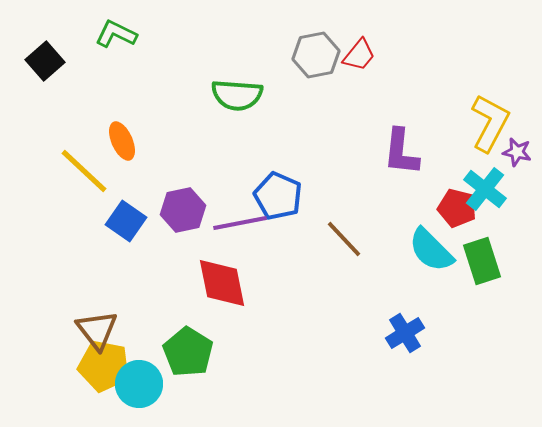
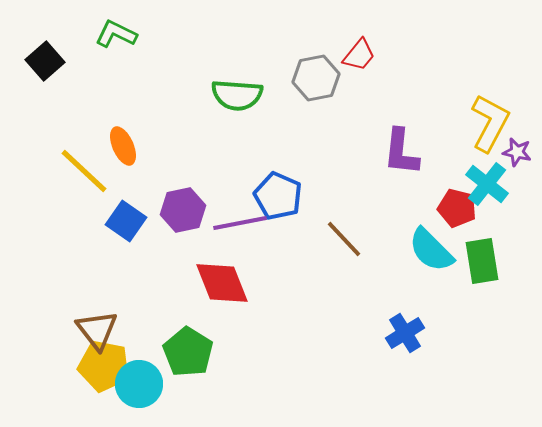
gray hexagon: moved 23 px down
orange ellipse: moved 1 px right, 5 px down
cyan cross: moved 2 px right, 5 px up
green rectangle: rotated 9 degrees clockwise
red diamond: rotated 10 degrees counterclockwise
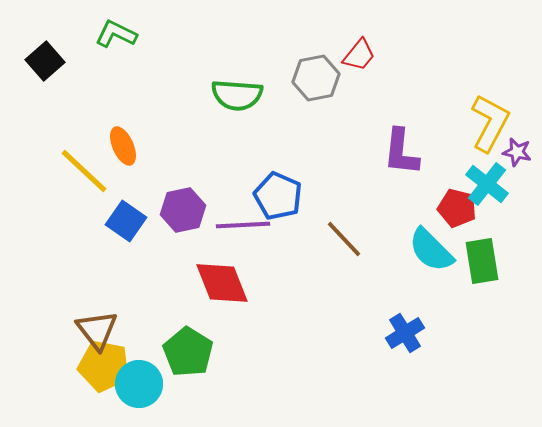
purple line: moved 3 px right, 2 px down; rotated 8 degrees clockwise
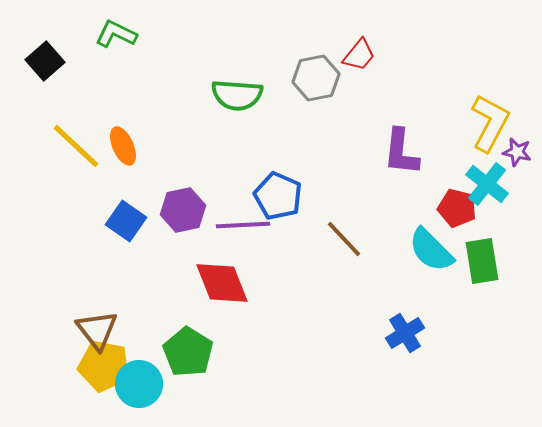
yellow line: moved 8 px left, 25 px up
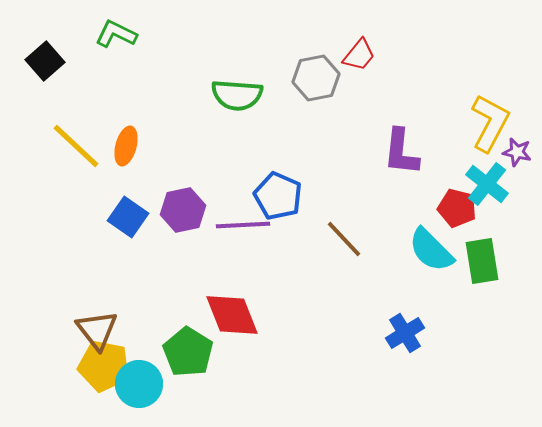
orange ellipse: moved 3 px right; rotated 39 degrees clockwise
blue square: moved 2 px right, 4 px up
red diamond: moved 10 px right, 32 px down
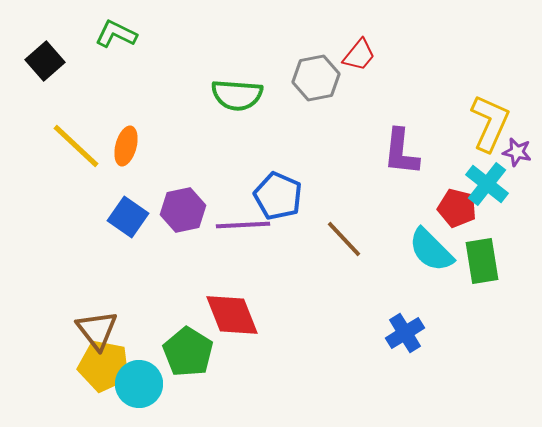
yellow L-shape: rotated 4 degrees counterclockwise
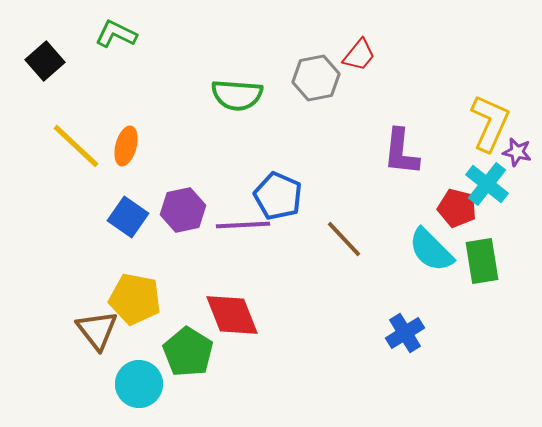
yellow pentagon: moved 31 px right, 67 px up
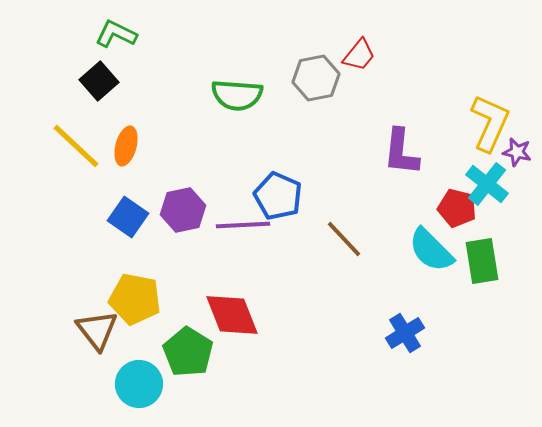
black square: moved 54 px right, 20 px down
